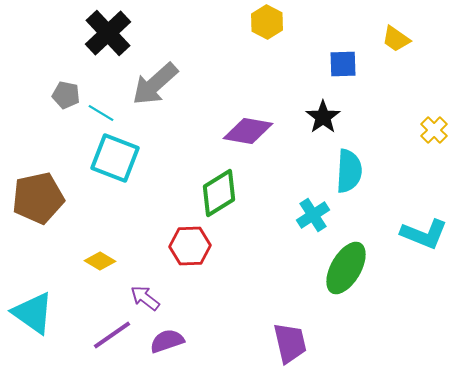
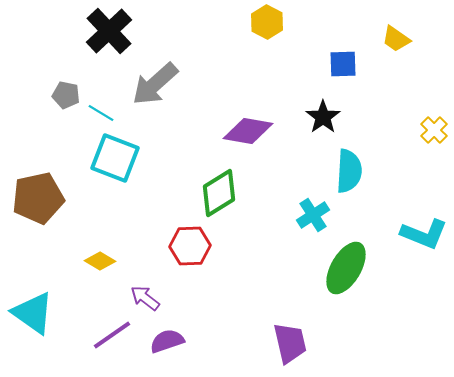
black cross: moved 1 px right, 2 px up
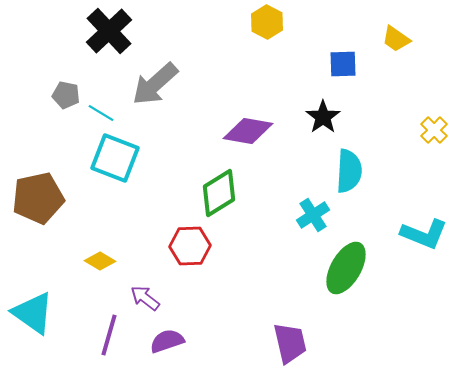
purple line: moved 3 px left; rotated 39 degrees counterclockwise
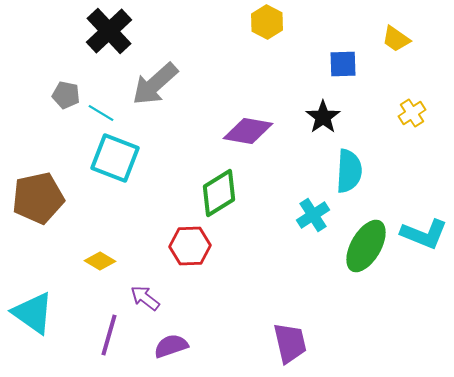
yellow cross: moved 22 px left, 17 px up; rotated 12 degrees clockwise
green ellipse: moved 20 px right, 22 px up
purple semicircle: moved 4 px right, 5 px down
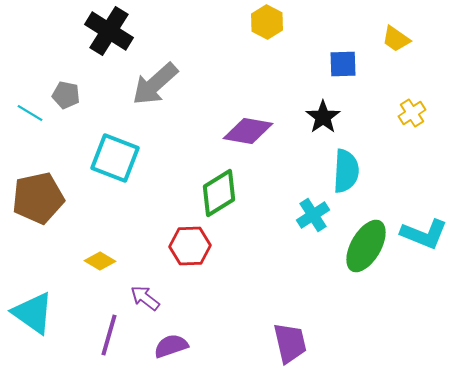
black cross: rotated 15 degrees counterclockwise
cyan line: moved 71 px left
cyan semicircle: moved 3 px left
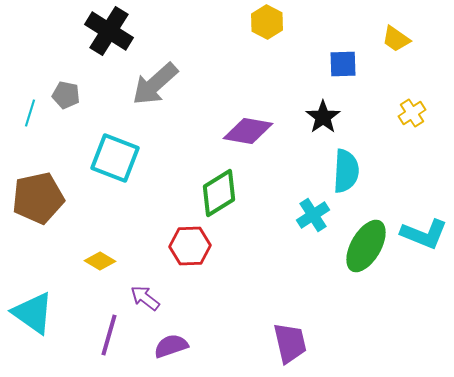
cyan line: rotated 76 degrees clockwise
